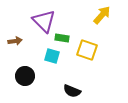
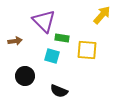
yellow square: rotated 15 degrees counterclockwise
black semicircle: moved 13 px left
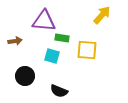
purple triangle: rotated 40 degrees counterclockwise
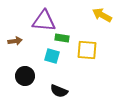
yellow arrow: rotated 102 degrees counterclockwise
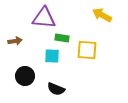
purple triangle: moved 3 px up
cyan square: rotated 14 degrees counterclockwise
black semicircle: moved 3 px left, 2 px up
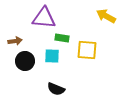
yellow arrow: moved 4 px right, 1 px down
black circle: moved 15 px up
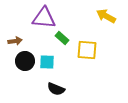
green rectangle: rotated 32 degrees clockwise
cyan square: moved 5 px left, 6 px down
